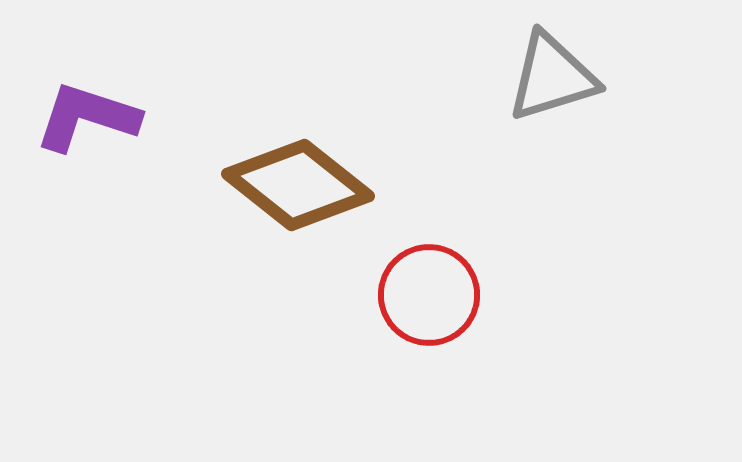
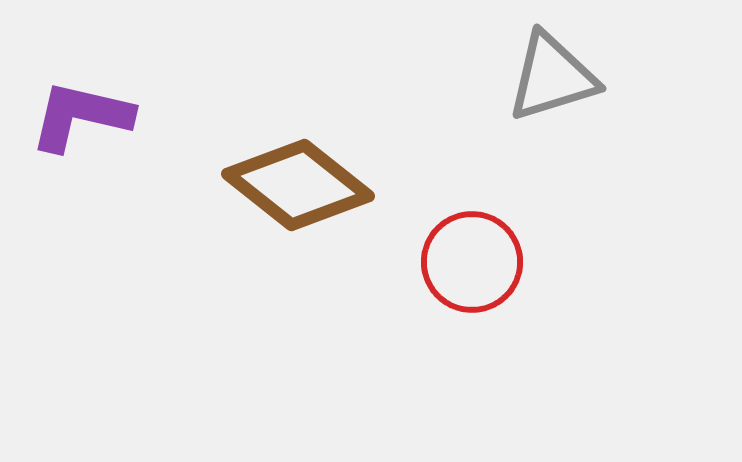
purple L-shape: moved 6 px left, 1 px up; rotated 5 degrees counterclockwise
red circle: moved 43 px right, 33 px up
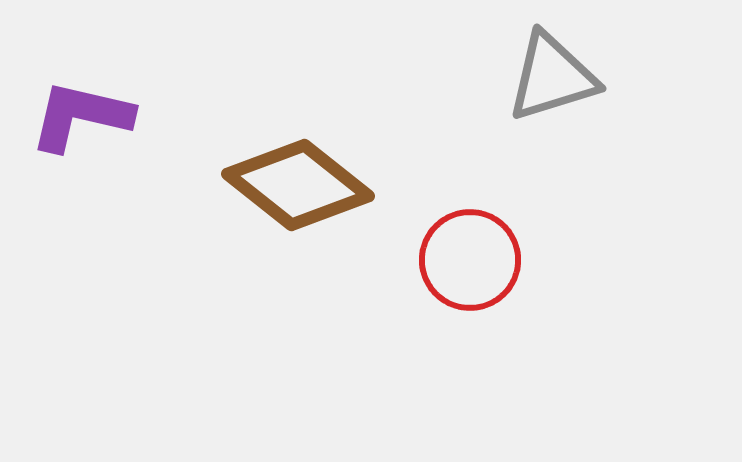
red circle: moved 2 px left, 2 px up
